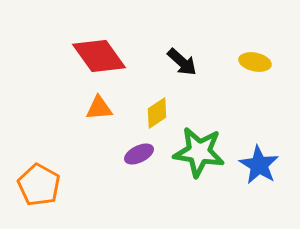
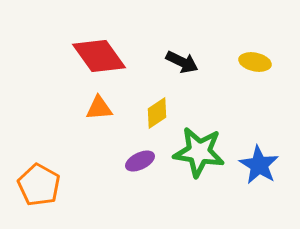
black arrow: rotated 16 degrees counterclockwise
purple ellipse: moved 1 px right, 7 px down
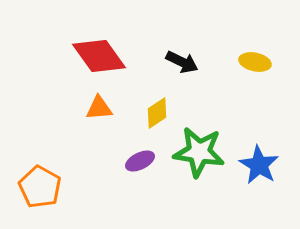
orange pentagon: moved 1 px right, 2 px down
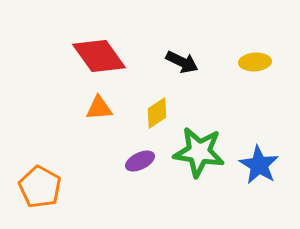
yellow ellipse: rotated 16 degrees counterclockwise
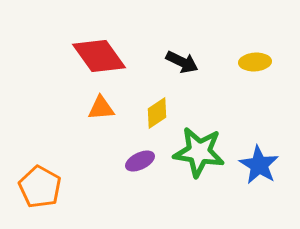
orange triangle: moved 2 px right
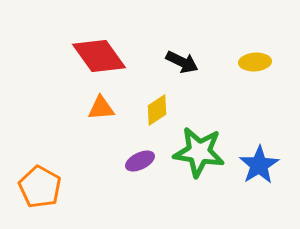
yellow diamond: moved 3 px up
blue star: rotated 9 degrees clockwise
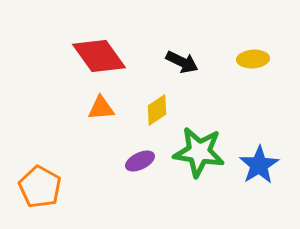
yellow ellipse: moved 2 px left, 3 px up
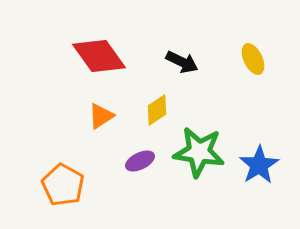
yellow ellipse: rotated 68 degrees clockwise
orange triangle: moved 8 px down; rotated 28 degrees counterclockwise
orange pentagon: moved 23 px right, 2 px up
